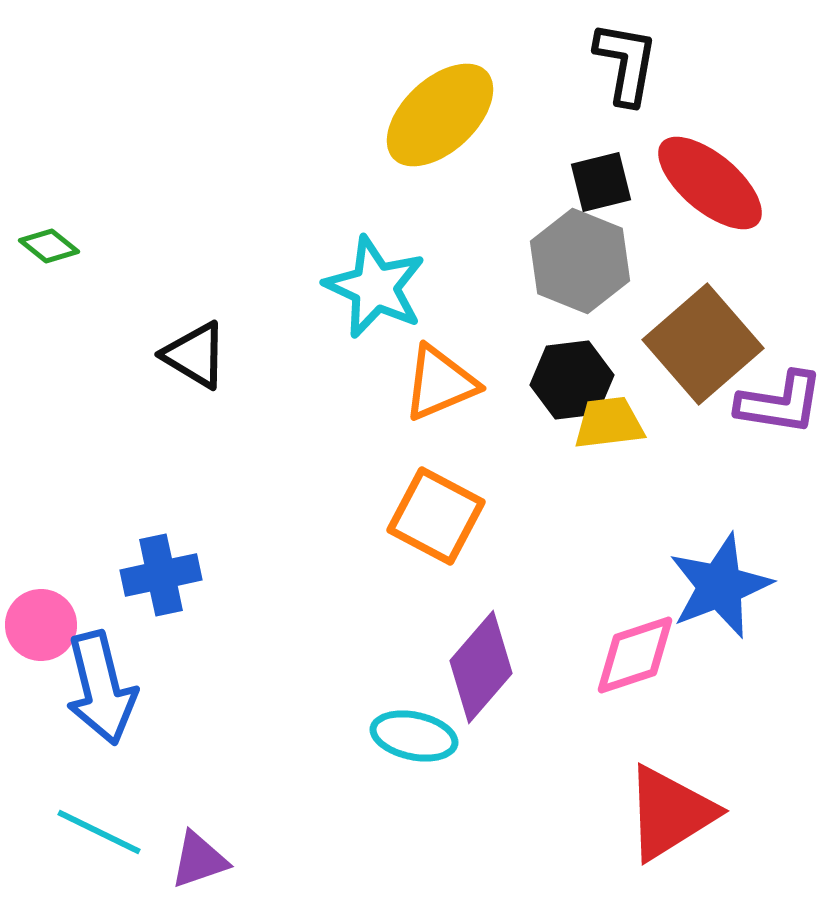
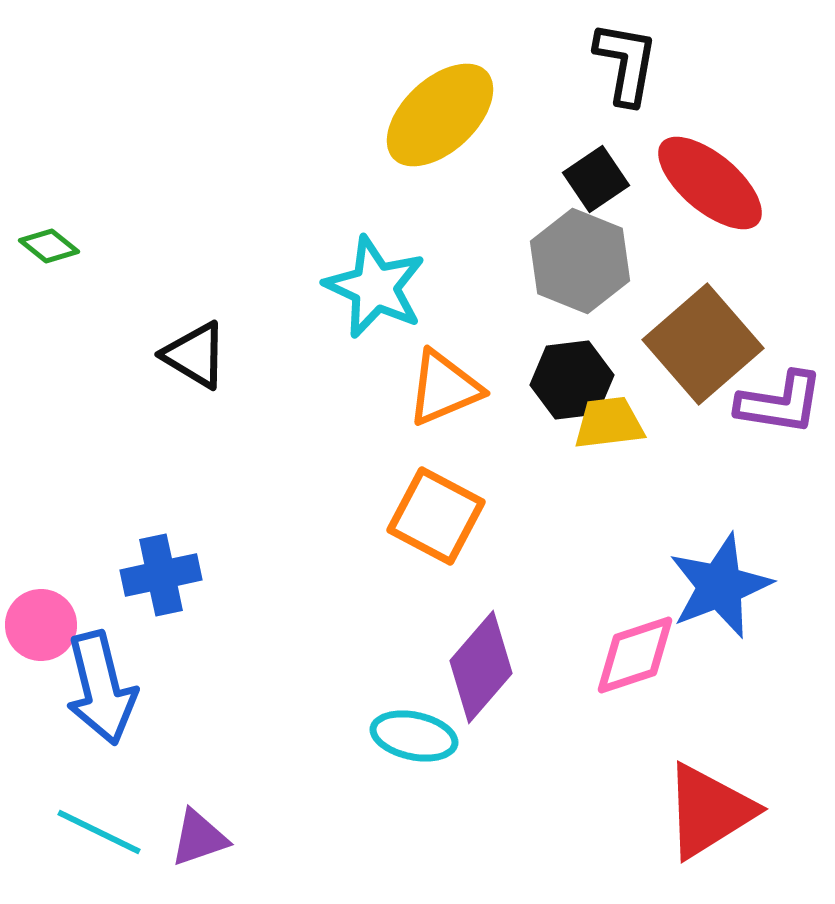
black square: moved 5 px left, 3 px up; rotated 20 degrees counterclockwise
orange triangle: moved 4 px right, 5 px down
red triangle: moved 39 px right, 2 px up
purple triangle: moved 22 px up
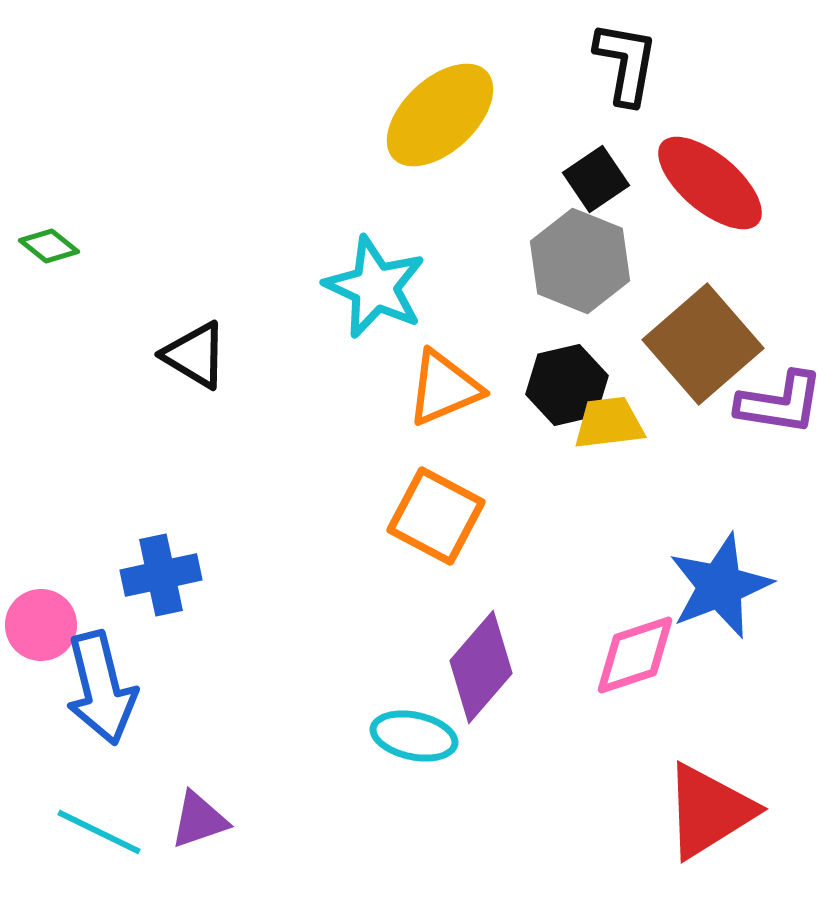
black hexagon: moved 5 px left, 5 px down; rotated 6 degrees counterclockwise
purple triangle: moved 18 px up
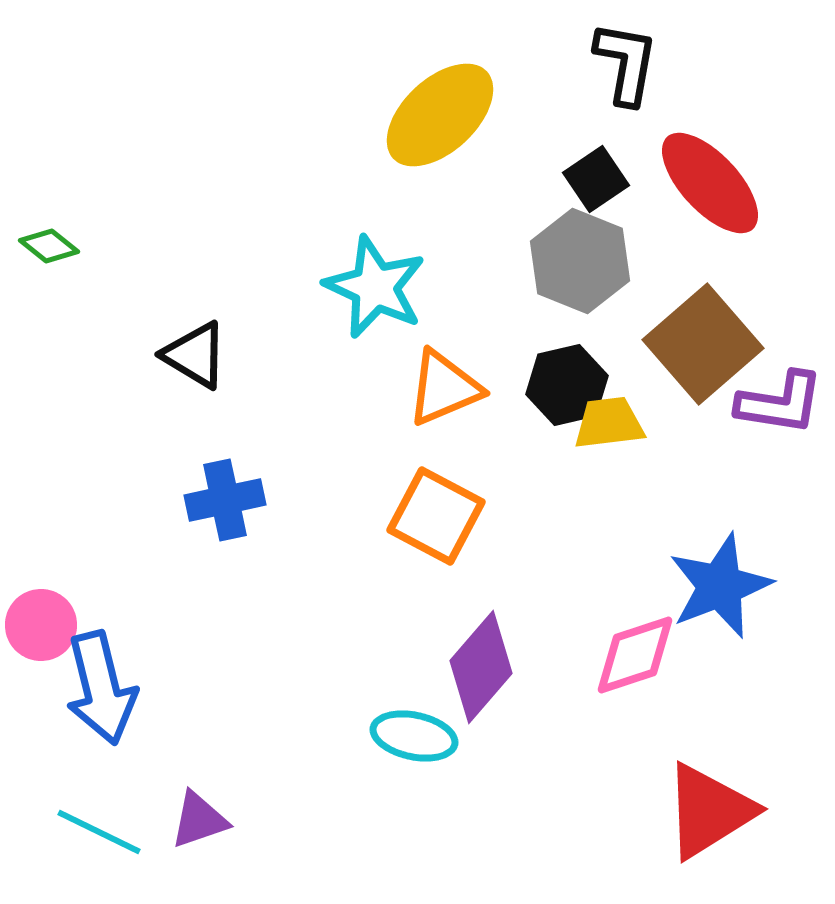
red ellipse: rotated 7 degrees clockwise
blue cross: moved 64 px right, 75 px up
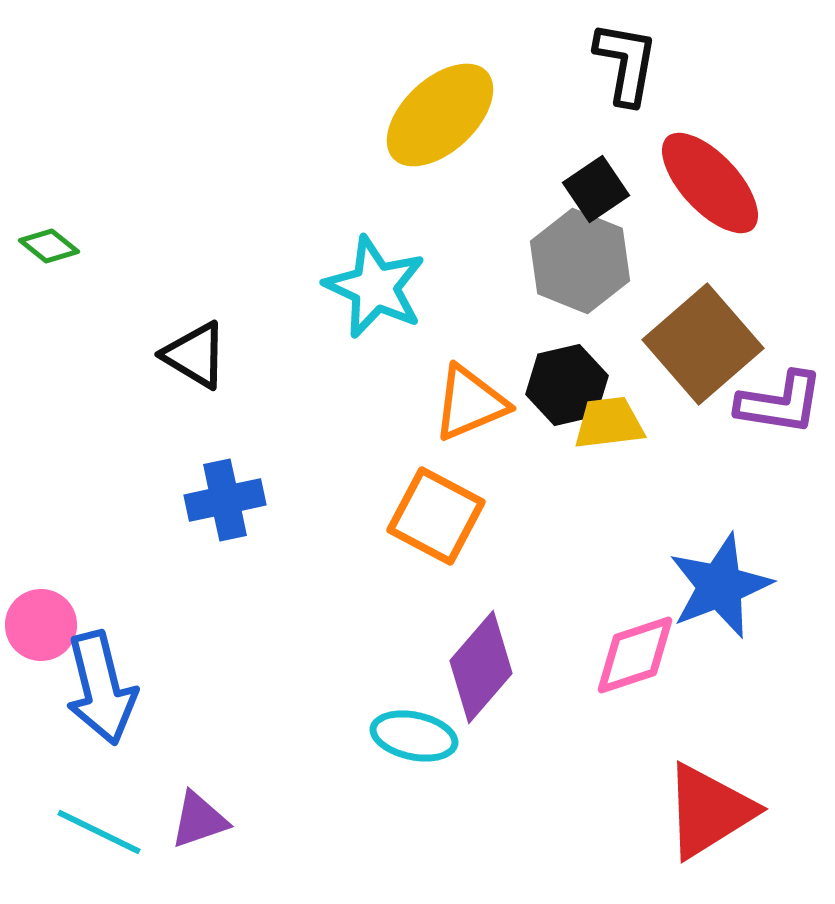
black square: moved 10 px down
orange triangle: moved 26 px right, 15 px down
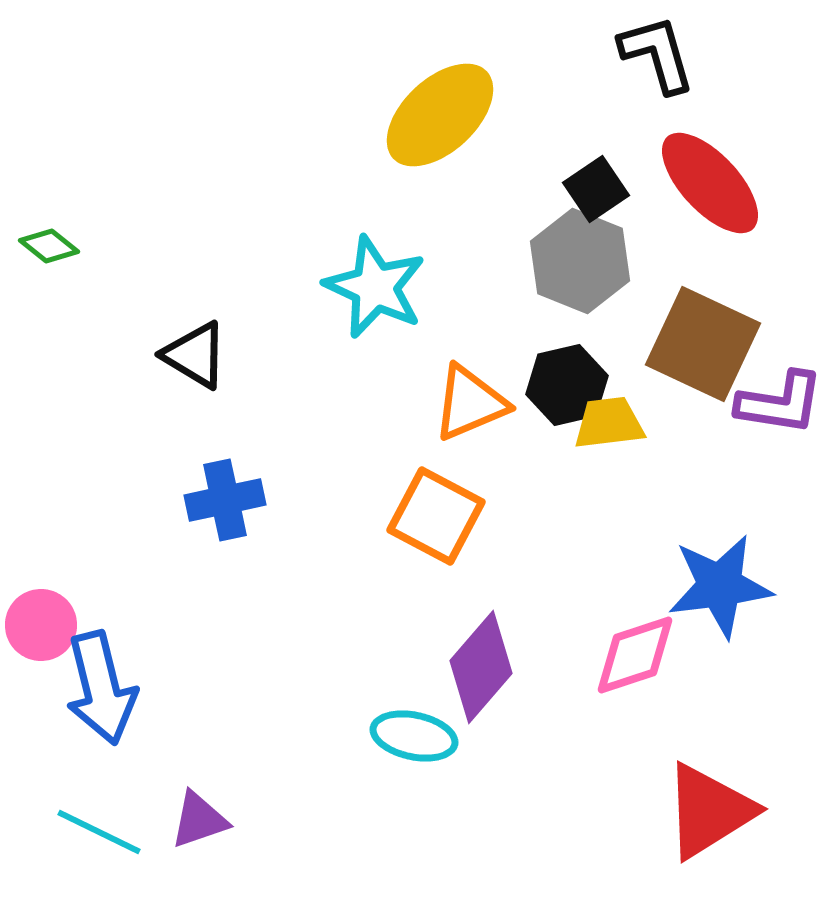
black L-shape: moved 31 px right, 9 px up; rotated 26 degrees counterclockwise
brown square: rotated 24 degrees counterclockwise
blue star: rotated 14 degrees clockwise
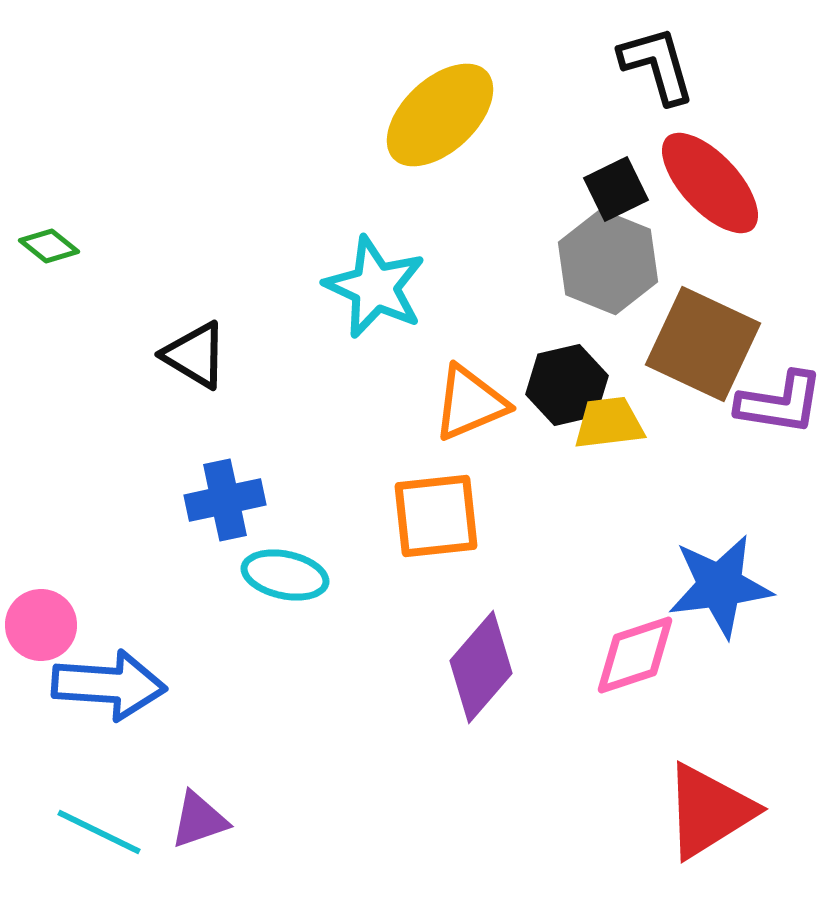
black L-shape: moved 11 px down
black square: moved 20 px right; rotated 8 degrees clockwise
gray hexagon: moved 28 px right, 1 px down
orange square: rotated 34 degrees counterclockwise
blue arrow: moved 8 px right, 3 px up; rotated 72 degrees counterclockwise
cyan ellipse: moved 129 px left, 161 px up
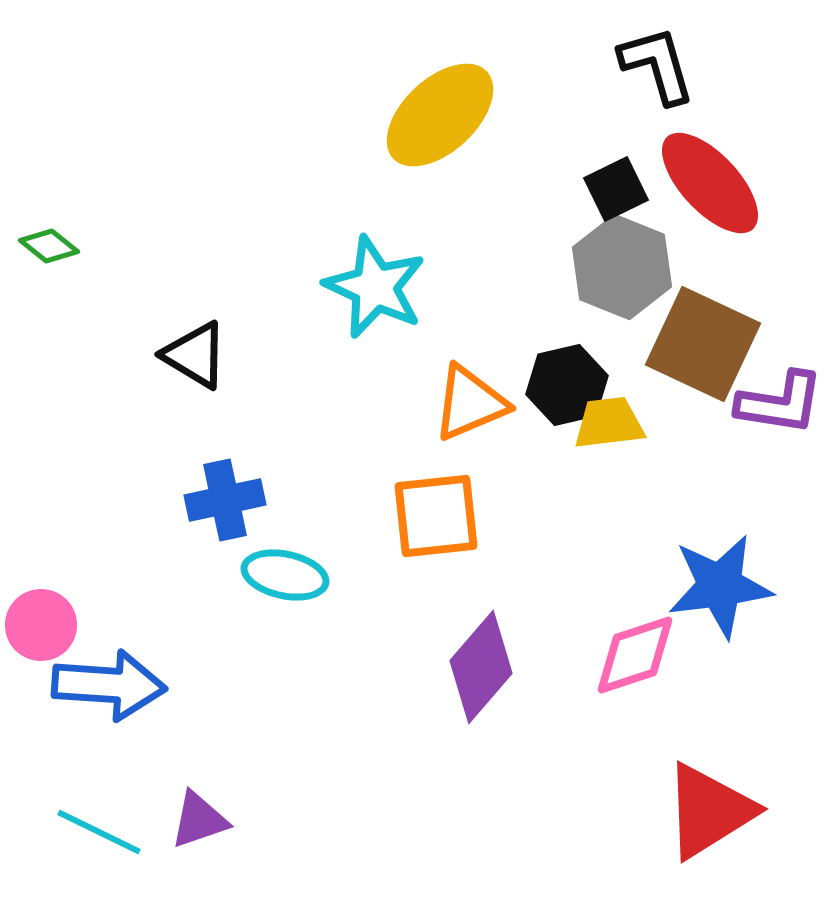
gray hexagon: moved 14 px right, 5 px down
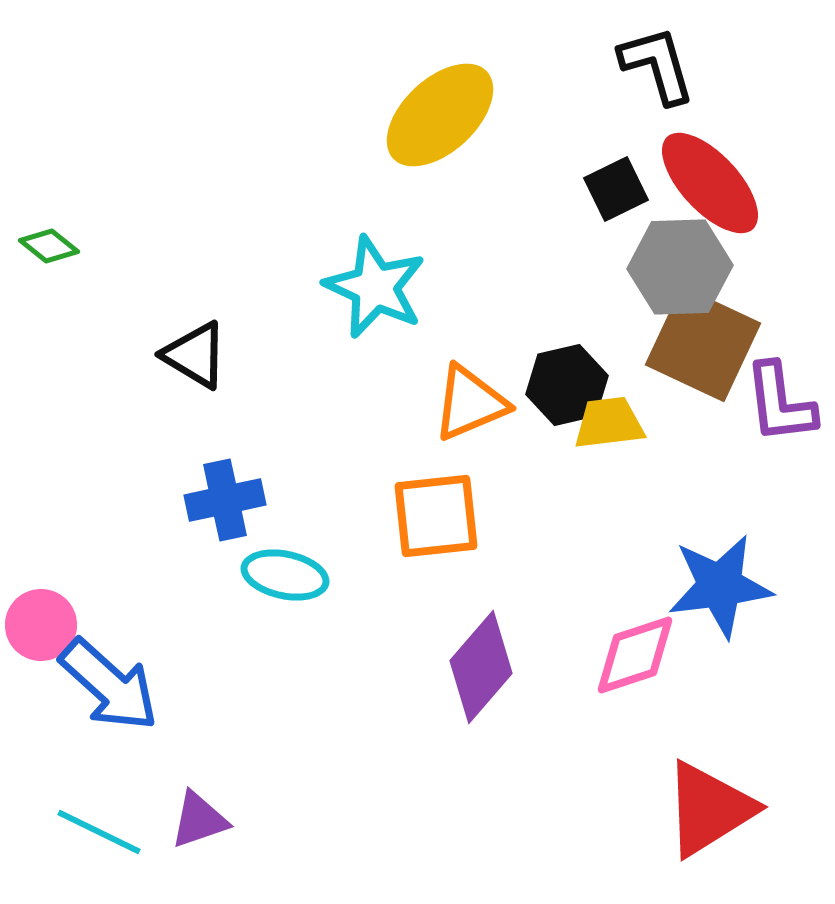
gray hexagon: moved 58 px right; rotated 24 degrees counterclockwise
purple L-shape: rotated 74 degrees clockwise
blue arrow: rotated 38 degrees clockwise
red triangle: moved 2 px up
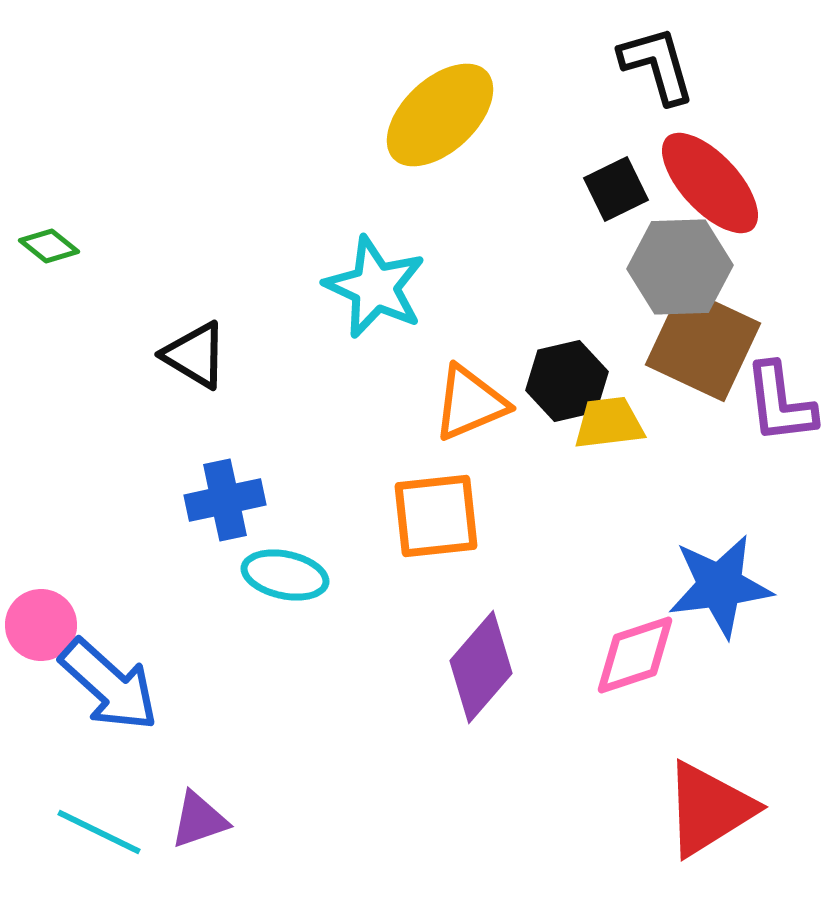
black hexagon: moved 4 px up
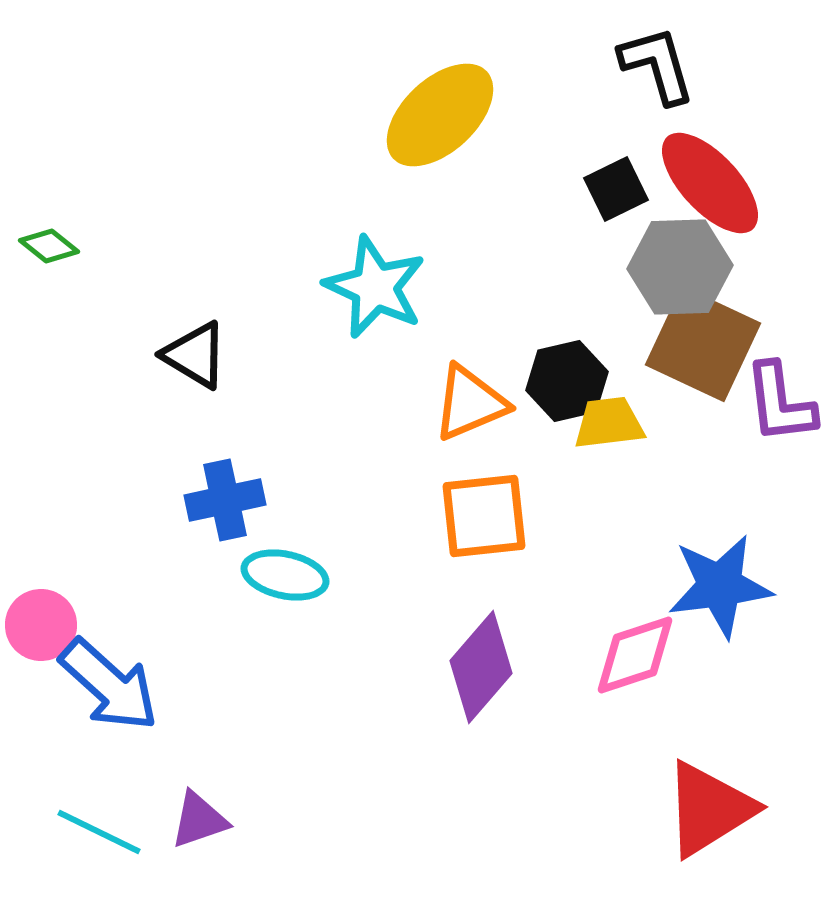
orange square: moved 48 px right
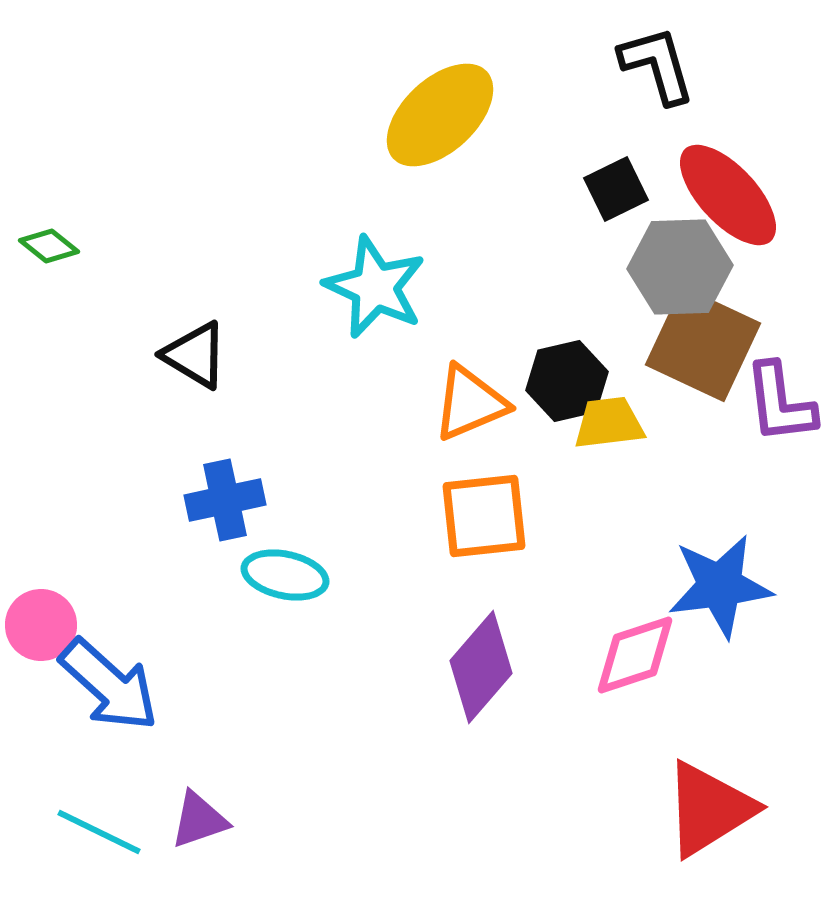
red ellipse: moved 18 px right, 12 px down
